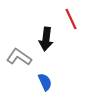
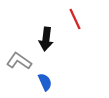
red line: moved 4 px right
gray L-shape: moved 4 px down
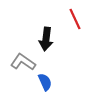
gray L-shape: moved 4 px right, 1 px down
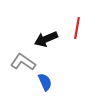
red line: moved 2 px right, 9 px down; rotated 35 degrees clockwise
black arrow: rotated 60 degrees clockwise
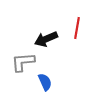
gray L-shape: rotated 40 degrees counterclockwise
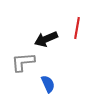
blue semicircle: moved 3 px right, 2 px down
